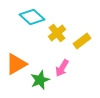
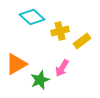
yellow cross: moved 3 px right, 2 px up; rotated 24 degrees clockwise
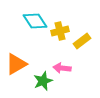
cyan diamond: moved 3 px right, 4 px down; rotated 15 degrees clockwise
pink arrow: rotated 66 degrees clockwise
green star: moved 3 px right, 1 px down
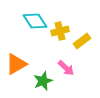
pink arrow: moved 4 px right; rotated 144 degrees counterclockwise
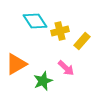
yellow rectangle: rotated 12 degrees counterclockwise
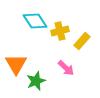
orange triangle: rotated 30 degrees counterclockwise
green star: moved 7 px left
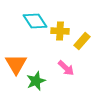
yellow cross: rotated 18 degrees clockwise
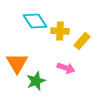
orange triangle: moved 1 px right, 1 px up
pink arrow: rotated 24 degrees counterclockwise
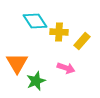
yellow cross: moved 1 px left, 1 px down
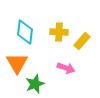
cyan diamond: moved 10 px left, 11 px down; rotated 40 degrees clockwise
green star: moved 1 px left, 3 px down
